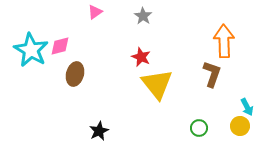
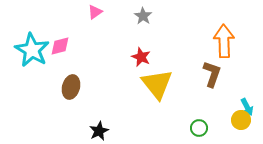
cyan star: moved 1 px right
brown ellipse: moved 4 px left, 13 px down
yellow circle: moved 1 px right, 6 px up
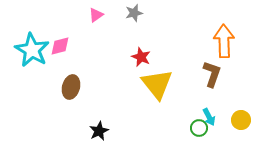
pink triangle: moved 1 px right, 3 px down
gray star: moved 9 px left, 3 px up; rotated 24 degrees clockwise
cyan arrow: moved 38 px left, 10 px down
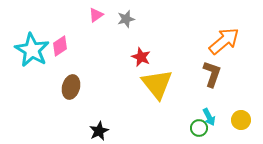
gray star: moved 8 px left, 6 px down
orange arrow: rotated 52 degrees clockwise
pink diamond: rotated 20 degrees counterclockwise
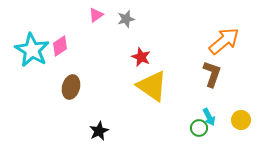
yellow triangle: moved 5 px left, 2 px down; rotated 16 degrees counterclockwise
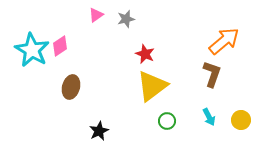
red star: moved 4 px right, 3 px up
yellow triangle: rotated 48 degrees clockwise
green circle: moved 32 px left, 7 px up
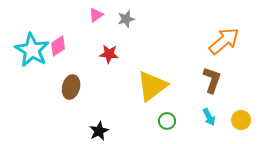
pink diamond: moved 2 px left
red star: moved 36 px left; rotated 18 degrees counterclockwise
brown L-shape: moved 6 px down
